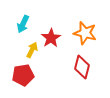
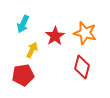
red star: moved 4 px right, 2 px up
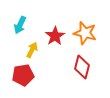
cyan arrow: moved 3 px left, 1 px down
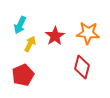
orange star: moved 3 px right; rotated 10 degrees counterclockwise
yellow arrow: moved 2 px left, 6 px up
red pentagon: rotated 15 degrees counterclockwise
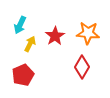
red diamond: rotated 15 degrees clockwise
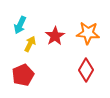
red diamond: moved 4 px right, 3 px down
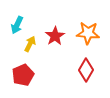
cyan arrow: moved 3 px left
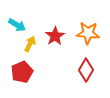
cyan arrow: rotated 84 degrees counterclockwise
red pentagon: moved 1 px left, 3 px up
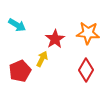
red star: moved 3 px down
yellow arrow: moved 12 px right, 15 px down
red pentagon: moved 2 px left, 1 px up
